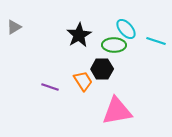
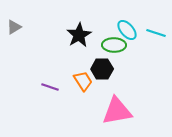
cyan ellipse: moved 1 px right, 1 px down
cyan line: moved 8 px up
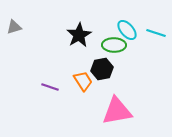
gray triangle: rotated 14 degrees clockwise
black hexagon: rotated 10 degrees counterclockwise
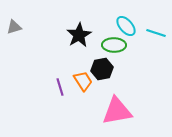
cyan ellipse: moved 1 px left, 4 px up
purple line: moved 10 px right; rotated 54 degrees clockwise
